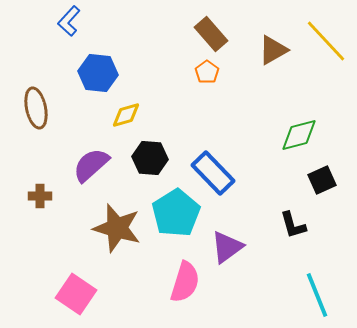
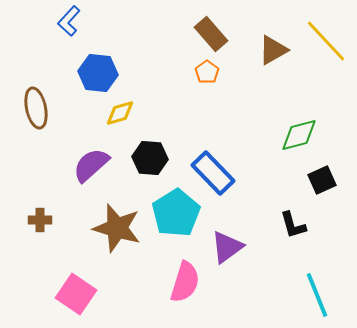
yellow diamond: moved 6 px left, 2 px up
brown cross: moved 24 px down
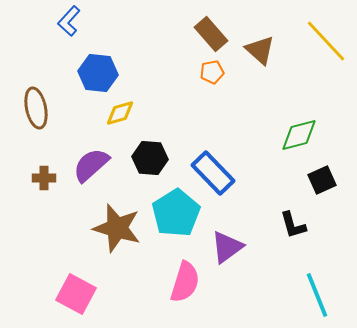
brown triangle: moved 13 px left; rotated 48 degrees counterclockwise
orange pentagon: moved 5 px right; rotated 25 degrees clockwise
brown cross: moved 4 px right, 42 px up
pink square: rotated 6 degrees counterclockwise
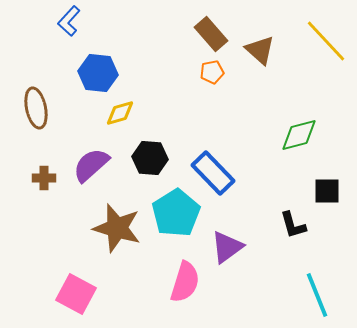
black square: moved 5 px right, 11 px down; rotated 24 degrees clockwise
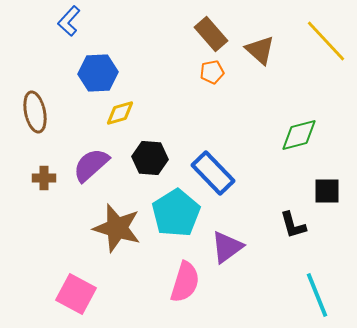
blue hexagon: rotated 9 degrees counterclockwise
brown ellipse: moved 1 px left, 4 px down
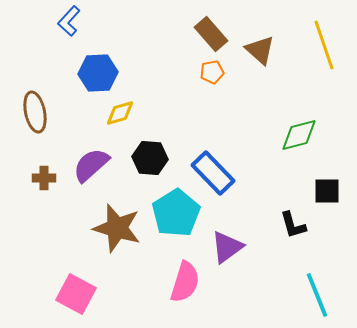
yellow line: moved 2 px left, 4 px down; rotated 24 degrees clockwise
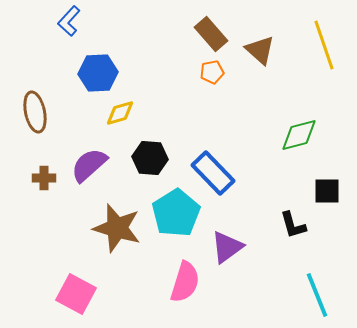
purple semicircle: moved 2 px left
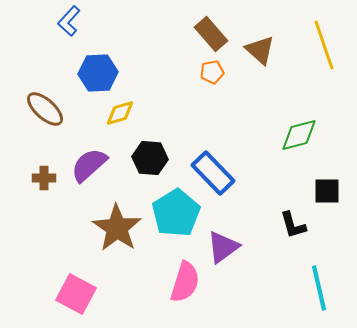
brown ellipse: moved 10 px right, 3 px up; rotated 36 degrees counterclockwise
brown star: rotated 18 degrees clockwise
purple triangle: moved 4 px left
cyan line: moved 2 px right, 7 px up; rotated 9 degrees clockwise
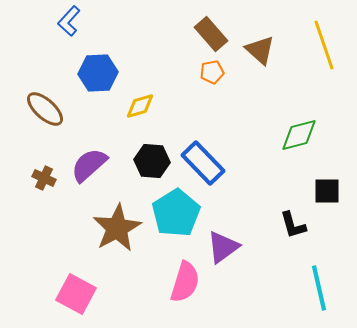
yellow diamond: moved 20 px right, 7 px up
black hexagon: moved 2 px right, 3 px down
blue rectangle: moved 10 px left, 10 px up
brown cross: rotated 25 degrees clockwise
brown star: rotated 9 degrees clockwise
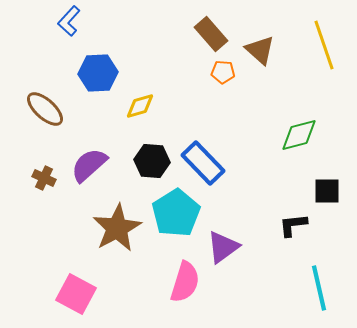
orange pentagon: moved 11 px right; rotated 15 degrees clockwise
black L-shape: rotated 100 degrees clockwise
